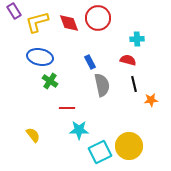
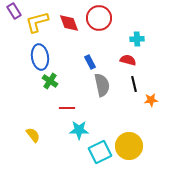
red circle: moved 1 px right
blue ellipse: rotated 70 degrees clockwise
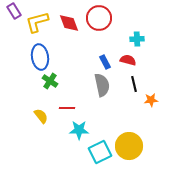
blue rectangle: moved 15 px right
yellow semicircle: moved 8 px right, 19 px up
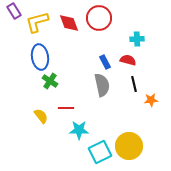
red line: moved 1 px left
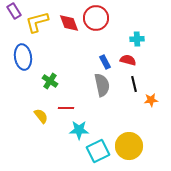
red circle: moved 3 px left
blue ellipse: moved 17 px left
cyan square: moved 2 px left, 1 px up
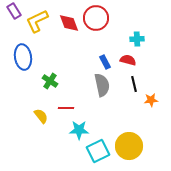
yellow L-shape: moved 1 px up; rotated 10 degrees counterclockwise
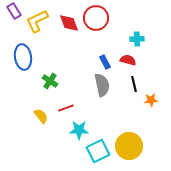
red line: rotated 21 degrees counterclockwise
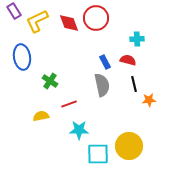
blue ellipse: moved 1 px left
orange star: moved 2 px left
red line: moved 3 px right, 4 px up
yellow semicircle: rotated 63 degrees counterclockwise
cyan square: moved 3 px down; rotated 25 degrees clockwise
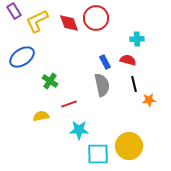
blue ellipse: rotated 65 degrees clockwise
